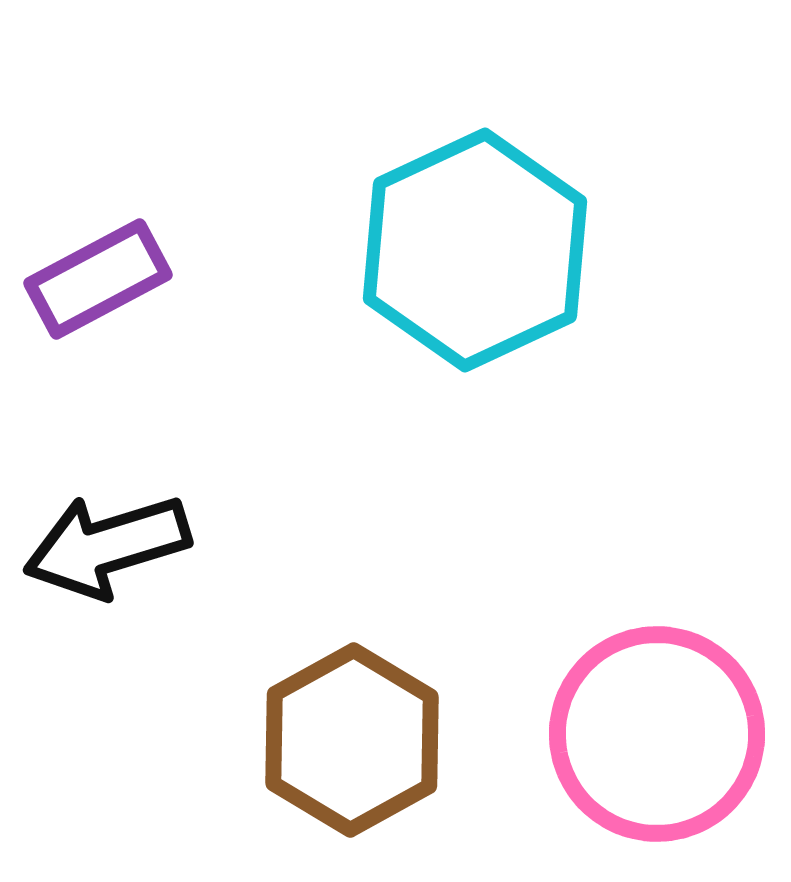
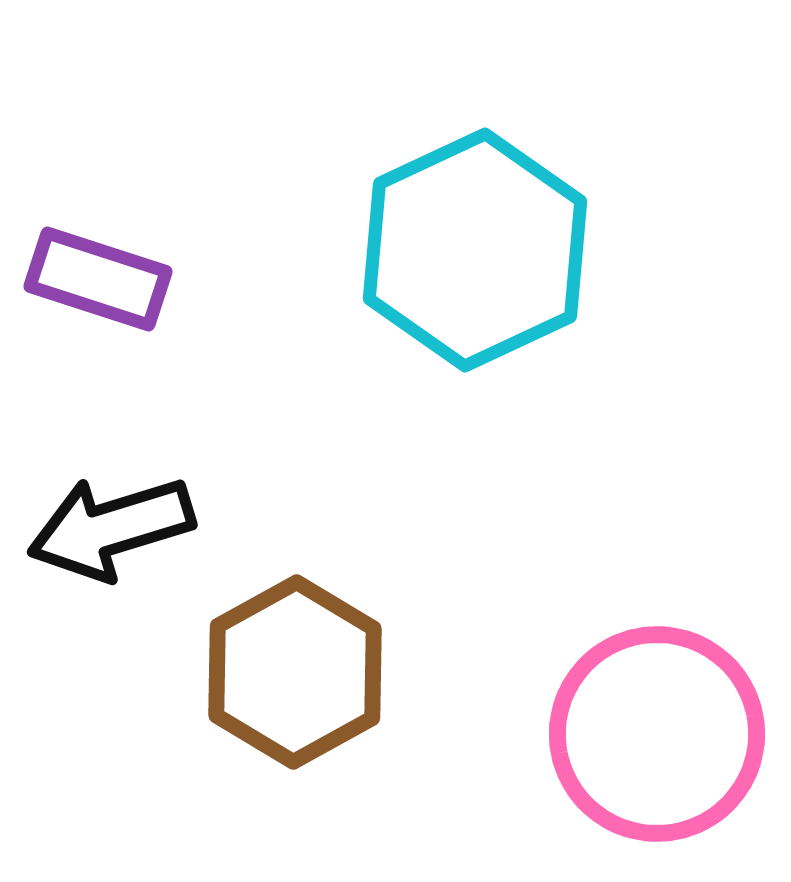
purple rectangle: rotated 46 degrees clockwise
black arrow: moved 4 px right, 18 px up
brown hexagon: moved 57 px left, 68 px up
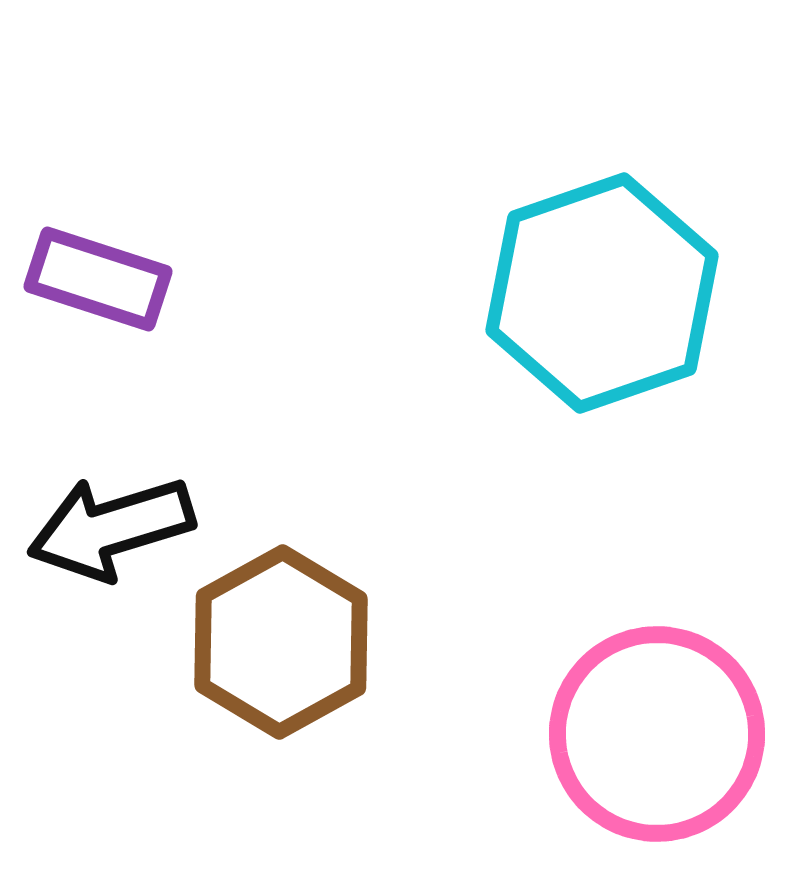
cyan hexagon: moved 127 px right, 43 px down; rotated 6 degrees clockwise
brown hexagon: moved 14 px left, 30 px up
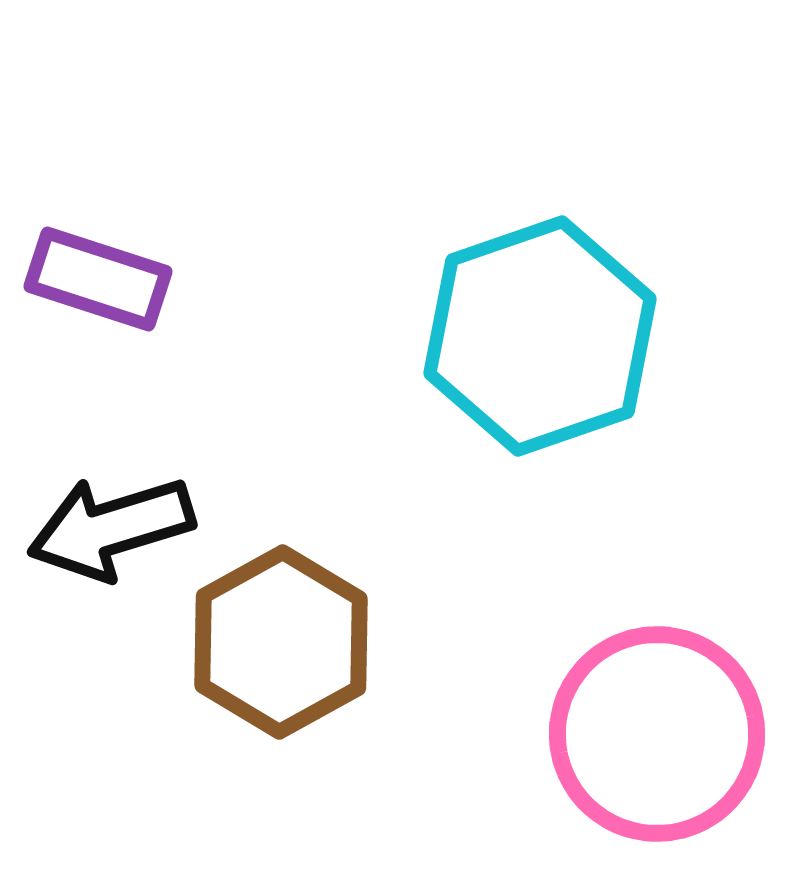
cyan hexagon: moved 62 px left, 43 px down
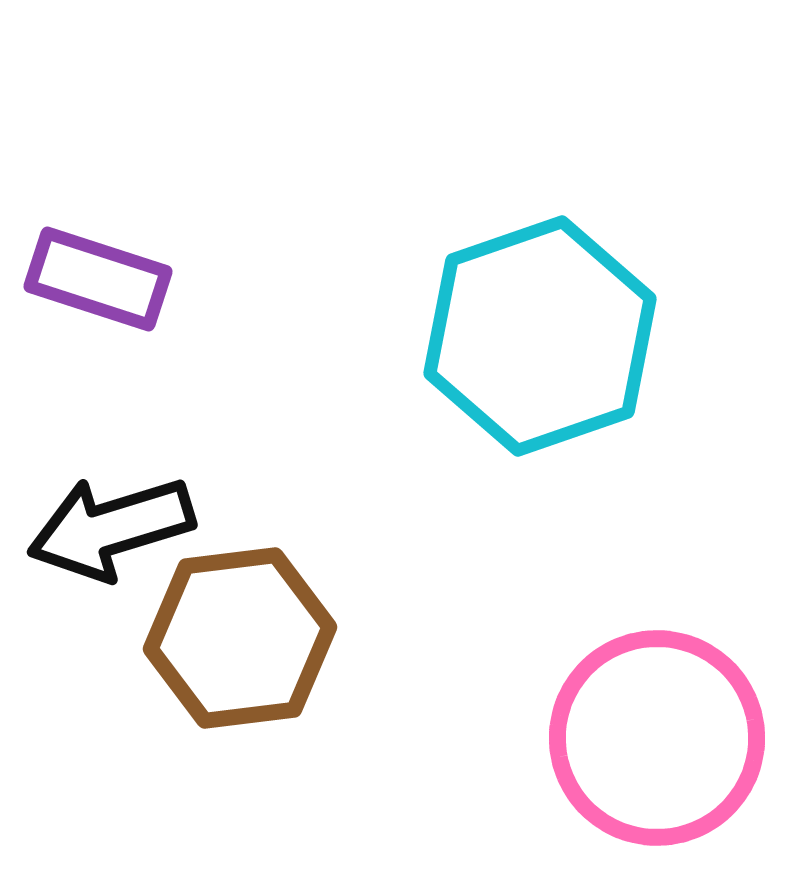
brown hexagon: moved 41 px left, 4 px up; rotated 22 degrees clockwise
pink circle: moved 4 px down
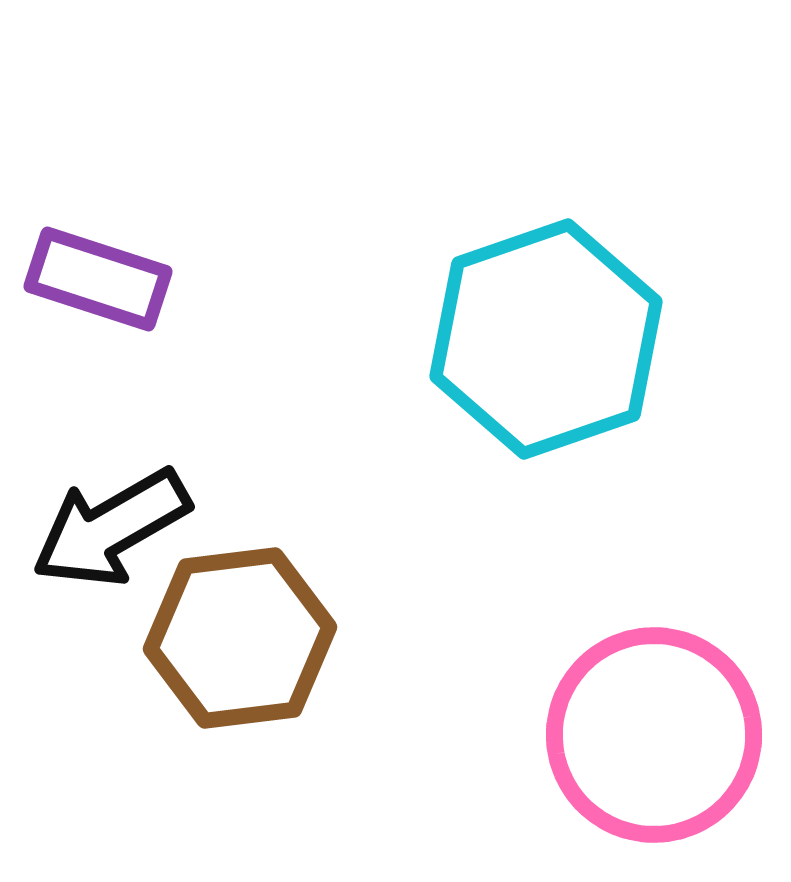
cyan hexagon: moved 6 px right, 3 px down
black arrow: rotated 13 degrees counterclockwise
pink circle: moved 3 px left, 3 px up
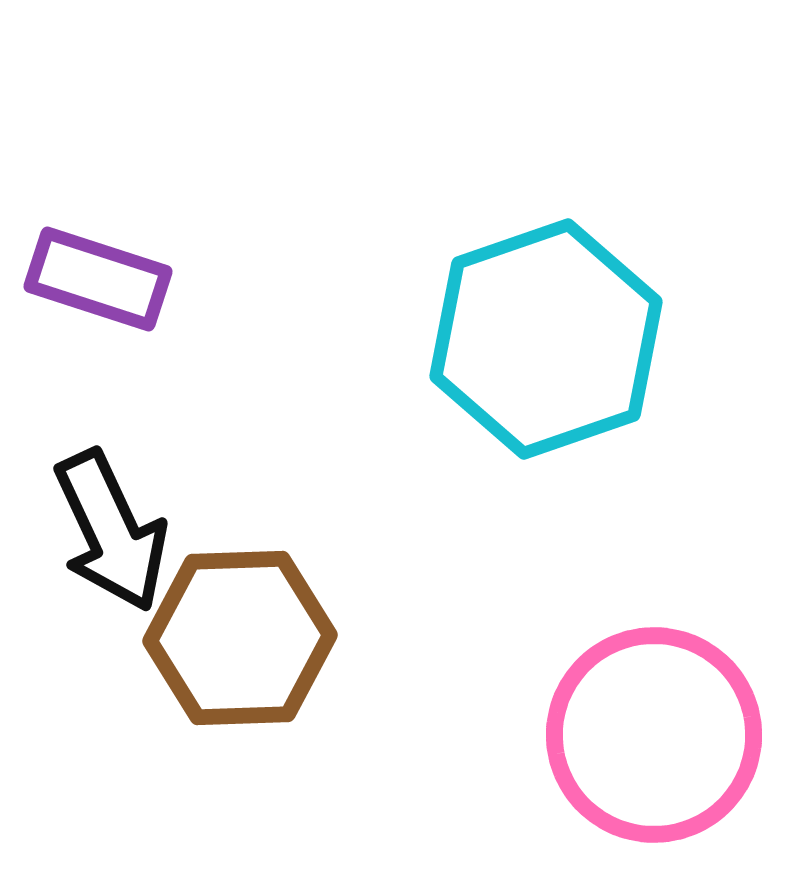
black arrow: moved 3 px down; rotated 85 degrees counterclockwise
brown hexagon: rotated 5 degrees clockwise
